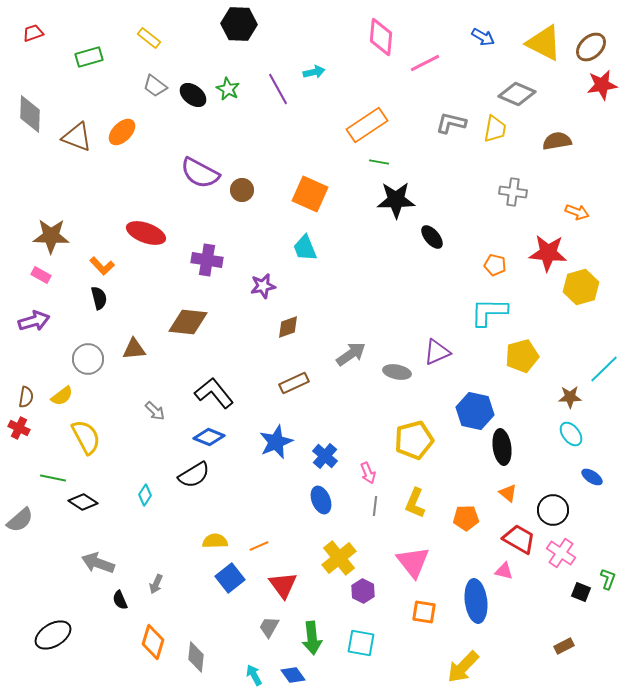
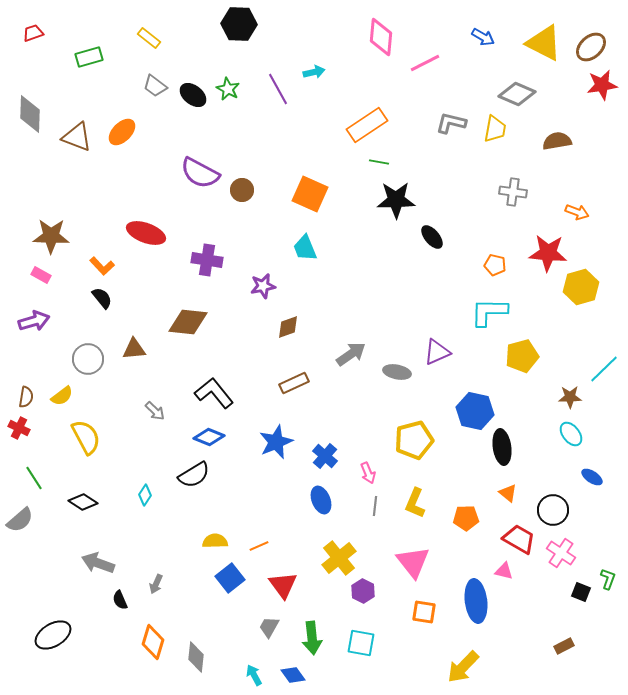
black semicircle at (99, 298): moved 3 px right; rotated 25 degrees counterclockwise
green line at (53, 478): moved 19 px left; rotated 45 degrees clockwise
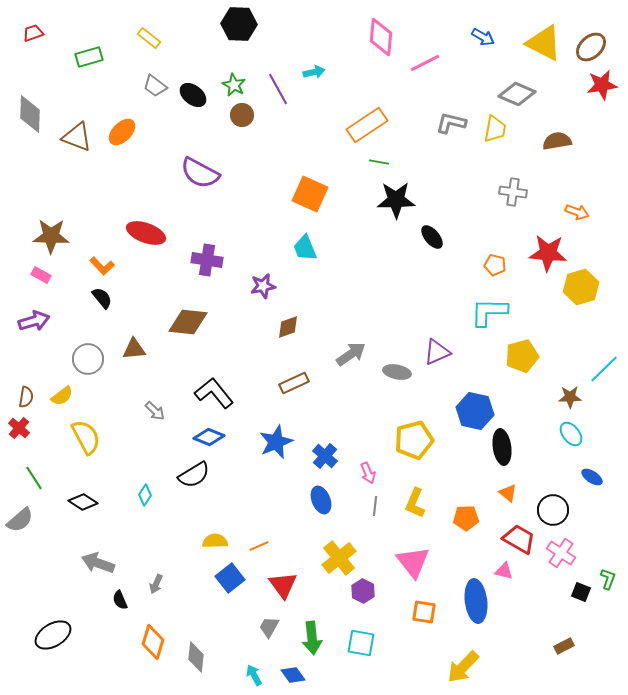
green star at (228, 89): moved 6 px right, 4 px up
brown circle at (242, 190): moved 75 px up
red cross at (19, 428): rotated 15 degrees clockwise
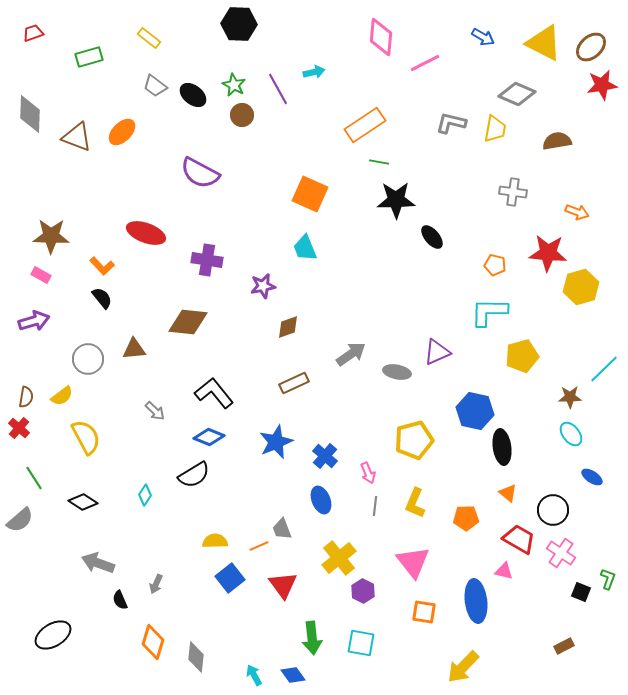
orange rectangle at (367, 125): moved 2 px left
gray trapezoid at (269, 627): moved 13 px right, 98 px up; rotated 50 degrees counterclockwise
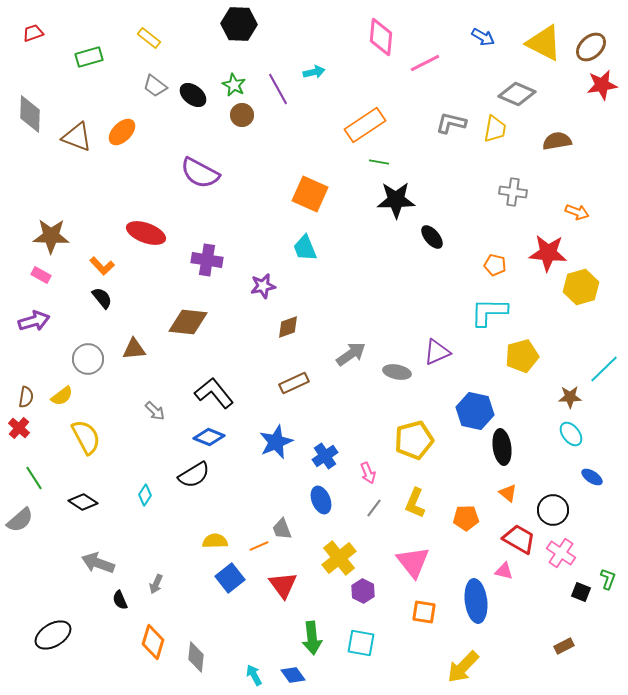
blue cross at (325, 456): rotated 15 degrees clockwise
gray line at (375, 506): moved 1 px left, 2 px down; rotated 30 degrees clockwise
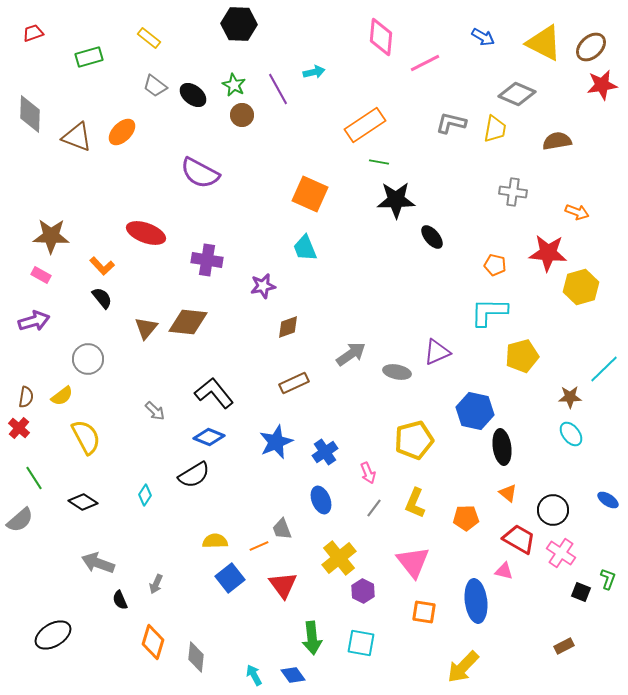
brown triangle at (134, 349): moved 12 px right, 21 px up; rotated 45 degrees counterclockwise
blue cross at (325, 456): moved 4 px up
blue ellipse at (592, 477): moved 16 px right, 23 px down
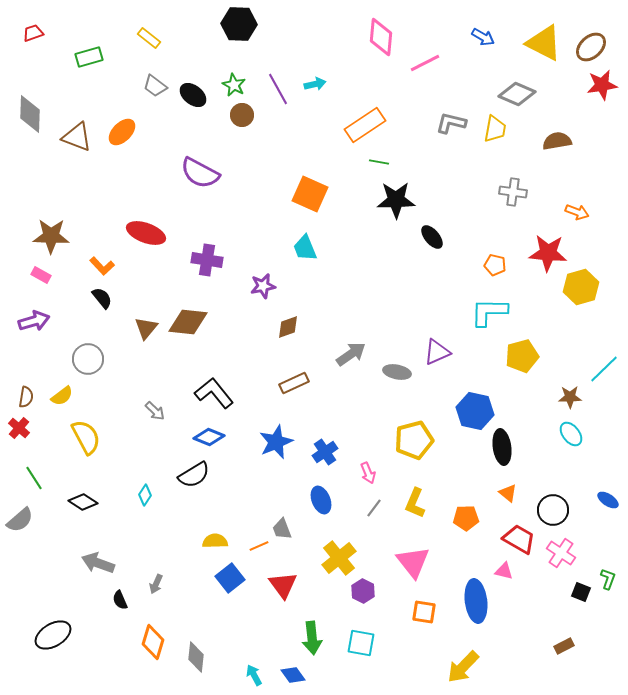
cyan arrow at (314, 72): moved 1 px right, 12 px down
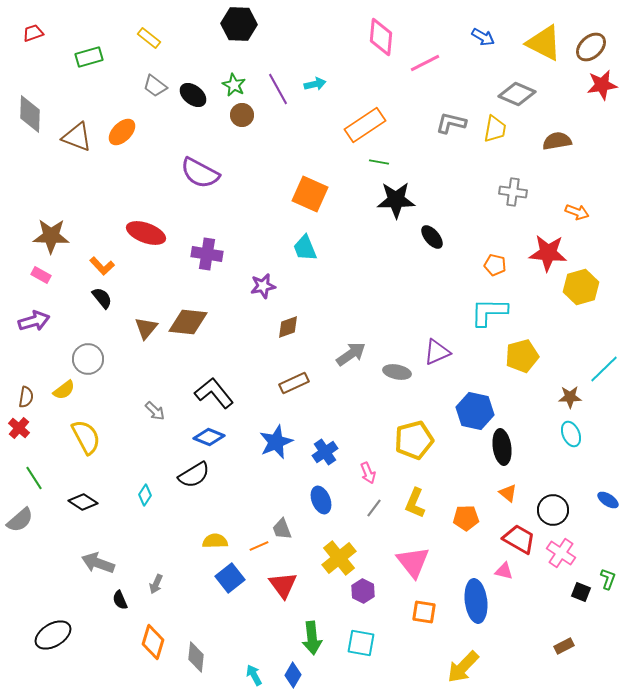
purple cross at (207, 260): moved 6 px up
yellow semicircle at (62, 396): moved 2 px right, 6 px up
cyan ellipse at (571, 434): rotated 15 degrees clockwise
blue diamond at (293, 675): rotated 65 degrees clockwise
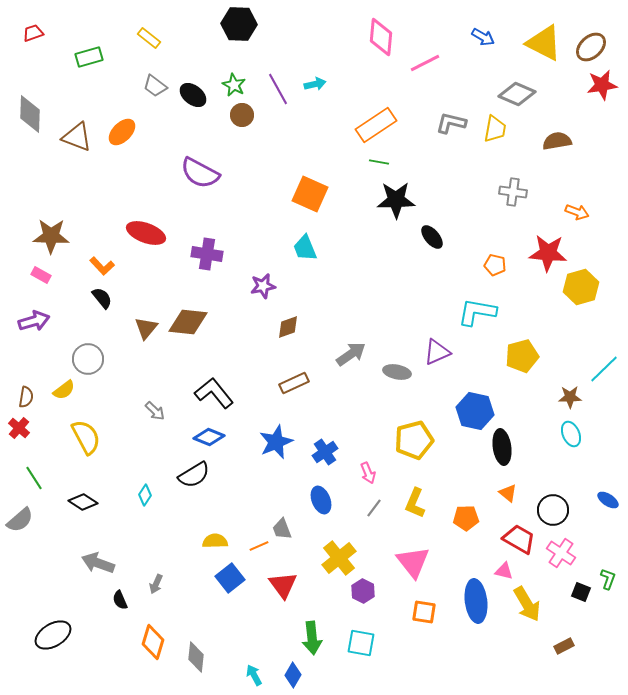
orange rectangle at (365, 125): moved 11 px right
cyan L-shape at (489, 312): moved 12 px left; rotated 9 degrees clockwise
yellow arrow at (463, 667): moved 64 px right, 63 px up; rotated 75 degrees counterclockwise
